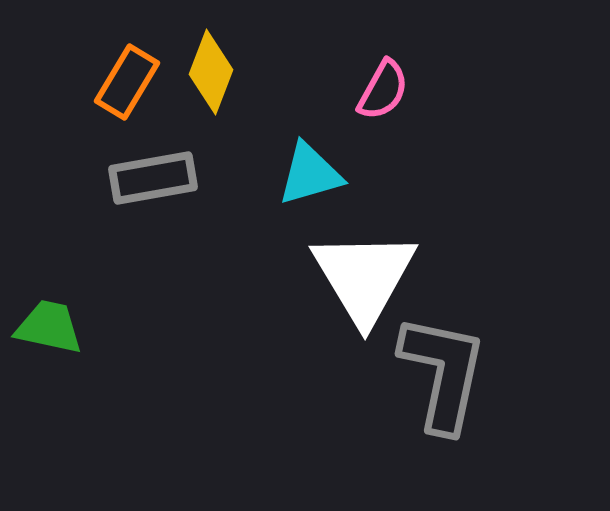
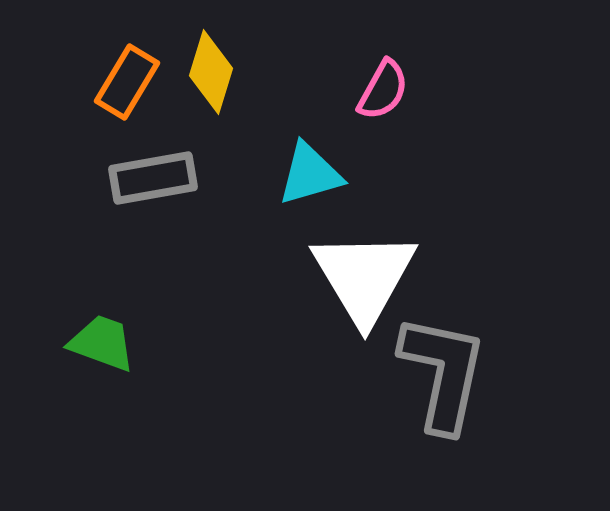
yellow diamond: rotated 4 degrees counterclockwise
green trapezoid: moved 53 px right, 16 px down; rotated 8 degrees clockwise
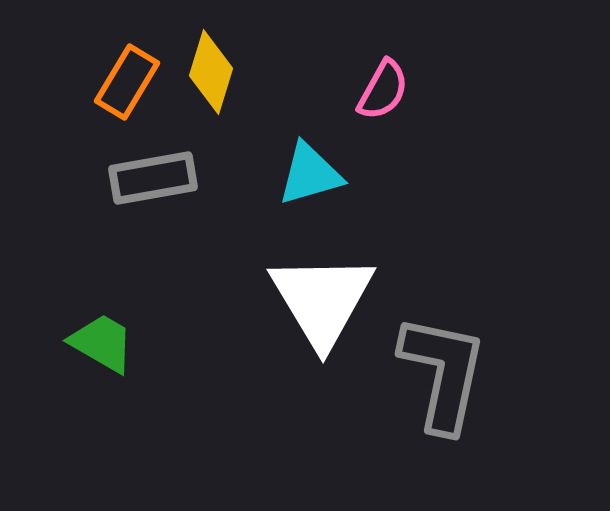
white triangle: moved 42 px left, 23 px down
green trapezoid: rotated 10 degrees clockwise
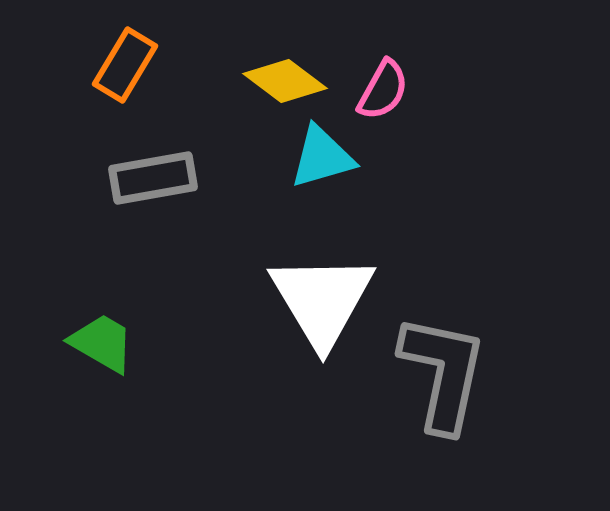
yellow diamond: moved 74 px right, 9 px down; rotated 70 degrees counterclockwise
orange rectangle: moved 2 px left, 17 px up
cyan triangle: moved 12 px right, 17 px up
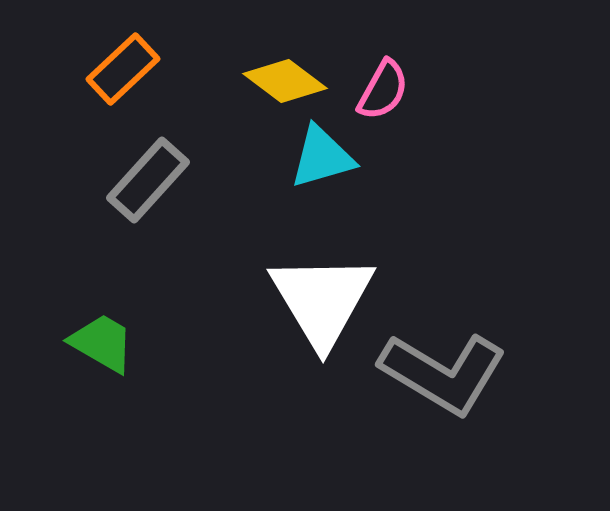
orange rectangle: moved 2 px left, 4 px down; rotated 16 degrees clockwise
gray rectangle: moved 5 px left, 2 px down; rotated 38 degrees counterclockwise
gray L-shape: rotated 109 degrees clockwise
